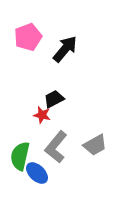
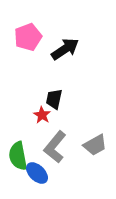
black arrow: rotated 16 degrees clockwise
black trapezoid: rotated 50 degrees counterclockwise
red star: rotated 18 degrees clockwise
gray L-shape: moved 1 px left
green semicircle: moved 2 px left; rotated 24 degrees counterclockwise
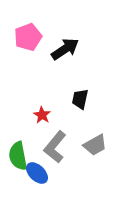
black trapezoid: moved 26 px right
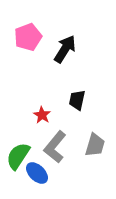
black arrow: rotated 24 degrees counterclockwise
black trapezoid: moved 3 px left, 1 px down
gray trapezoid: rotated 45 degrees counterclockwise
green semicircle: rotated 44 degrees clockwise
